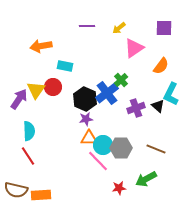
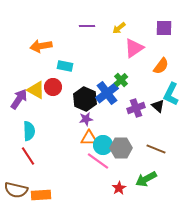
yellow triangle: rotated 36 degrees counterclockwise
pink line: rotated 10 degrees counterclockwise
red star: rotated 24 degrees counterclockwise
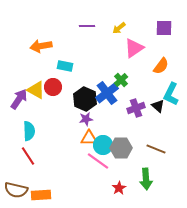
green arrow: rotated 65 degrees counterclockwise
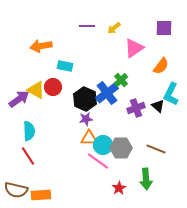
yellow arrow: moved 5 px left
purple arrow: rotated 20 degrees clockwise
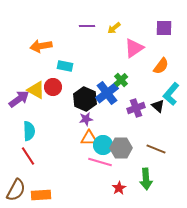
cyan L-shape: rotated 15 degrees clockwise
pink line: moved 2 px right, 1 px down; rotated 20 degrees counterclockwise
brown semicircle: rotated 75 degrees counterclockwise
